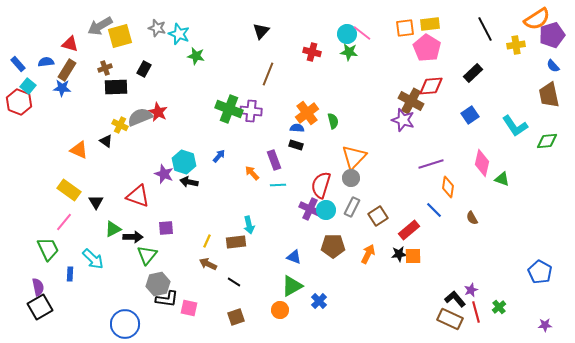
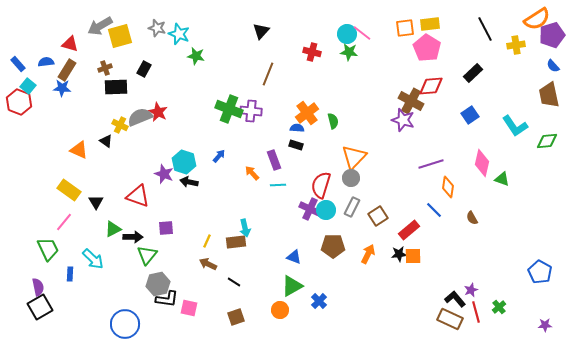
cyan arrow at (249, 225): moved 4 px left, 3 px down
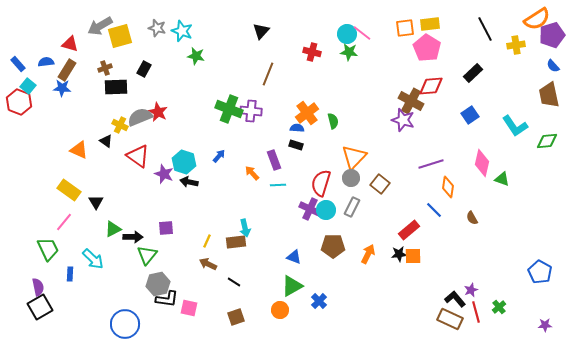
cyan star at (179, 34): moved 3 px right, 3 px up
red semicircle at (321, 185): moved 2 px up
red triangle at (138, 196): moved 40 px up; rotated 15 degrees clockwise
brown square at (378, 216): moved 2 px right, 32 px up; rotated 18 degrees counterclockwise
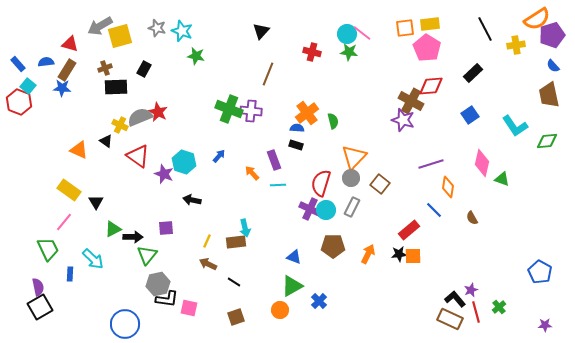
black arrow at (189, 182): moved 3 px right, 18 px down
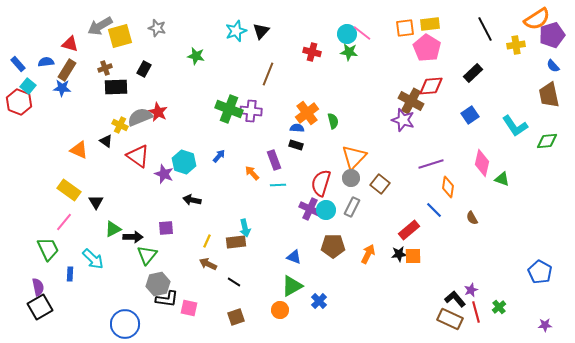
cyan star at (182, 31): moved 54 px right; rotated 30 degrees clockwise
